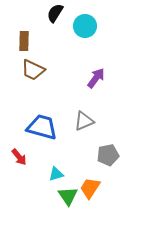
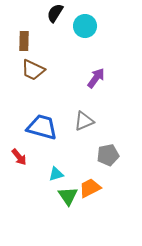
orange trapezoid: rotated 30 degrees clockwise
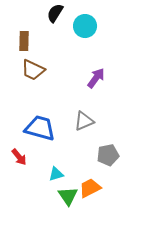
blue trapezoid: moved 2 px left, 1 px down
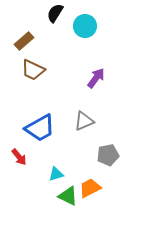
brown rectangle: rotated 48 degrees clockwise
blue trapezoid: rotated 136 degrees clockwise
green triangle: rotated 30 degrees counterclockwise
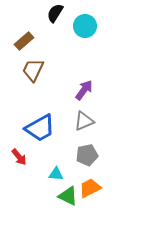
brown trapezoid: rotated 90 degrees clockwise
purple arrow: moved 12 px left, 12 px down
gray pentagon: moved 21 px left
cyan triangle: rotated 21 degrees clockwise
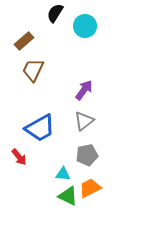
gray triangle: rotated 15 degrees counterclockwise
cyan triangle: moved 7 px right
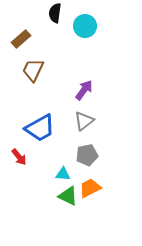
black semicircle: rotated 24 degrees counterclockwise
brown rectangle: moved 3 px left, 2 px up
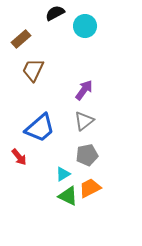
black semicircle: rotated 54 degrees clockwise
blue trapezoid: rotated 12 degrees counterclockwise
cyan triangle: rotated 35 degrees counterclockwise
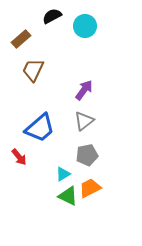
black semicircle: moved 3 px left, 3 px down
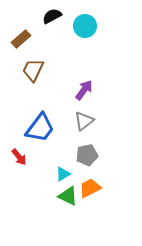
blue trapezoid: rotated 12 degrees counterclockwise
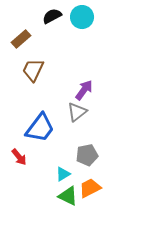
cyan circle: moved 3 px left, 9 px up
gray triangle: moved 7 px left, 9 px up
